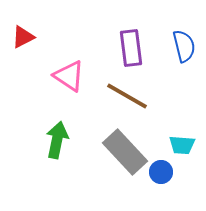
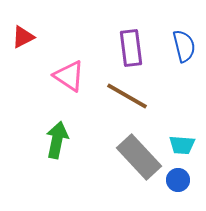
gray rectangle: moved 14 px right, 5 px down
blue circle: moved 17 px right, 8 px down
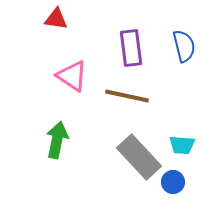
red triangle: moved 33 px right, 18 px up; rotated 35 degrees clockwise
pink triangle: moved 3 px right
brown line: rotated 18 degrees counterclockwise
blue circle: moved 5 px left, 2 px down
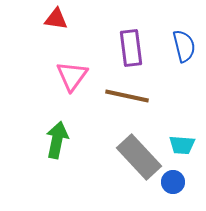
pink triangle: rotated 32 degrees clockwise
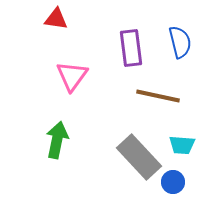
blue semicircle: moved 4 px left, 4 px up
brown line: moved 31 px right
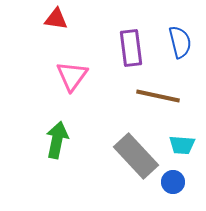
gray rectangle: moved 3 px left, 1 px up
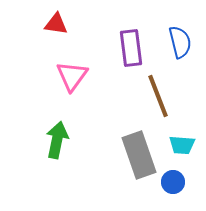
red triangle: moved 5 px down
brown line: rotated 57 degrees clockwise
gray rectangle: moved 3 px right, 1 px up; rotated 24 degrees clockwise
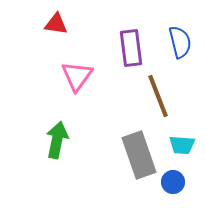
pink triangle: moved 5 px right
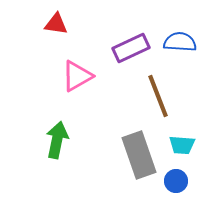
blue semicircle: rotated 72 degrees counterclockwise
purple rectangle: rotated 72 degrees clockwise
pink triangle: rotated 24 degrees clockwise
blue circle: moved 3 px right, 1 px up
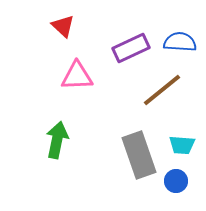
red triangle: moved 7 px right, 2 px down; rotated 35 degrees clockwise
pink triangle: rotated 28 degrees clockwise
brown line: moved 4 px right, 6 px up; rotated 72 degrees clockwise
